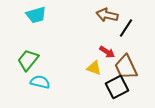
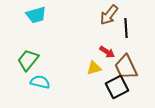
brown arrow: moved 2 px right; rotated 65 degrees counterclockwise
black line: rotated 36 degrees counterclockwise
yellow triangle: rotated 35 degrees counterclockwise
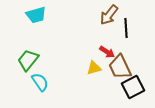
brown trapezoid: moved 6 px left
cyan semicircle: rotated 42 degrees clockwise
black square: moved 16 px right
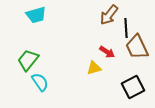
brown trapezoid: moved 17 px right, 20 px up
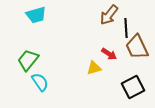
red arrow: moved 2 px right, 2 px down
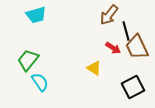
black line: moved 3 px down; rotated 12 degrees counterclockwise
red arrow: moved 4 px right, 6 px up
yellow triangle: rotated 49 degrees clockwise
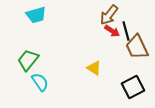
red arrow: moved 1 px left, 17 px up
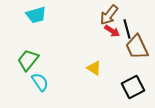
black line: moved 1 px right, 2 px up
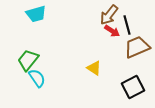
cyan trapezoid: moved 1 px up
black line: moved 4 px up
brown trapezoid: rotated 92 degrees clockwise
cyan semicircle: moved 3 px left, 4 px up
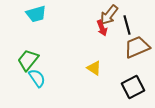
red arrow: moved 10 px left, 3 px up; rotated 35 degrees clockwise
